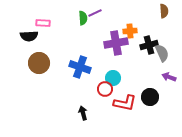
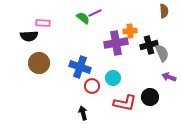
green semicircle: rotated 48 degrees counterclockwise
red circle: moved 13 px left, 3 px up
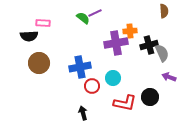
blue cross: rotated 30 degrees counterclockwise
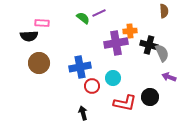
purple line: moved 4 px right
pink rectangle: moved 1 px left
black cross: rotated 30 degrees clockwise
